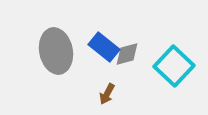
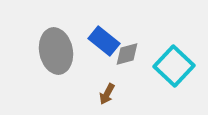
blue rectangle: moved 6 px up
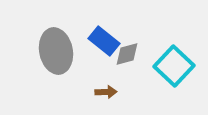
brown arrow: moved 1 px left, 2 px up; rotated 120 degrees counterclockwise
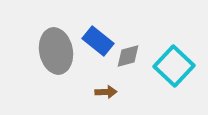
blue rectangle: moved 6 px left
gray diamond: moved 1 px right, 2 px down
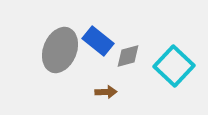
gray ellipse: moved 4 px right, 1 px up; rotated 33 degrees clockwise
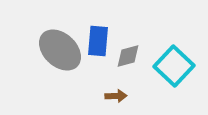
blue rectangle: rotated 56 degrees clockwise
gray ellipse: rotated 69 degrees counterclockwise
brown arrow: moved 10 px right, 4 px down
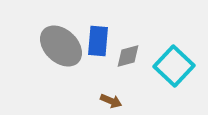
gray ellipse: moved 1 px right, 4 px up
brown arrow: moved 5 px left, 5 px down; rotated 25 degrees clockwise
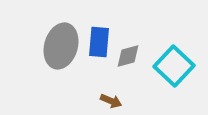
blue rectangle: moved 1 px right, 1 px down
gray ellipse: rotated 63 degrees clockwise
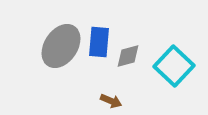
gray ellipse: rotated 18 degrees clockwise
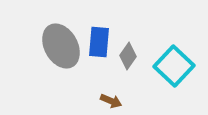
gray ellipse: rotated 63 degrees counterclockwise
gray diamond: rotated 40 degrees counterclockwise
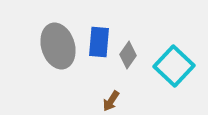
gray ellipse: moved 3 px left; rotated 12 degrees clockwise
gray diamond: moved 1 px up
brown arrow: rotated 100 degrees clockwise
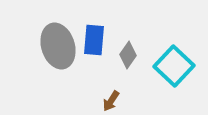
blue rectangle: moved 5 px left, 2 px up
